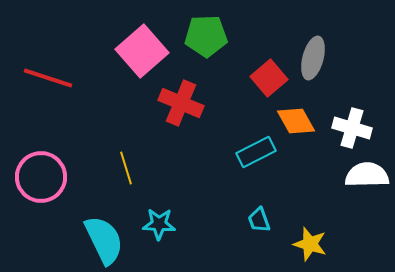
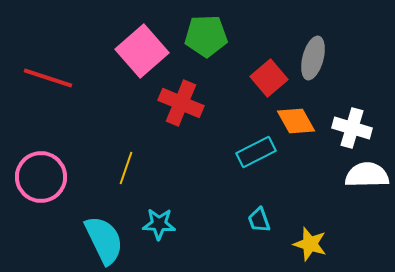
yellow line: rotated 36 degrees clockwise
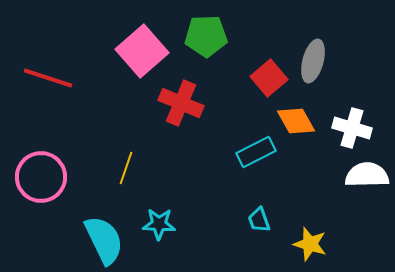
gray ellipse: moved 3 px down
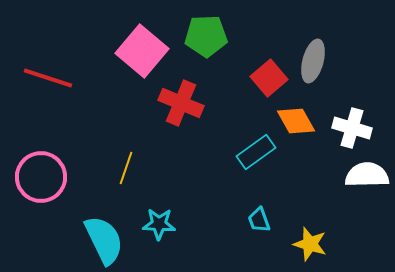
pink square: rotated 9 degrees counterclockwise
cyan rectangle: rotated 9 degrees counterclockwise
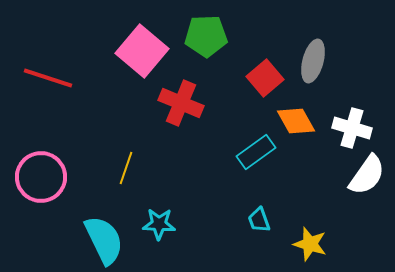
red square: moved 4 px left
white semicircle: rotated 126 degrees clockwise
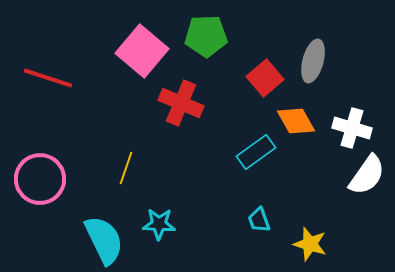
pink circle: moved 1 px left, 2 px down
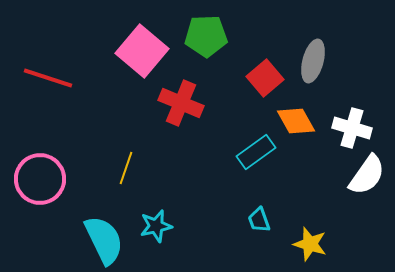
cyan star: moved 3 px left, 2 px down; rotated 16 degrees counterclockwise
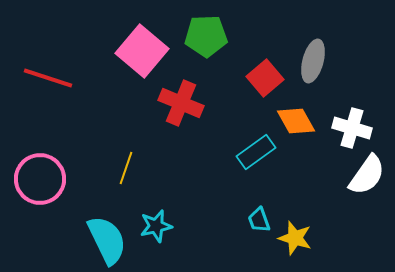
cyan semicircle: moved 3 px right
yellow star: moved 15 px left, 6 px up
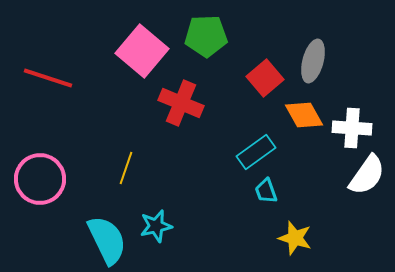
orange diamond: moved 8 px right, 6 px up
white cross: rotated 12 degrees counterclockwise
cyan trapezoid: moved 7 px right, 29 px up
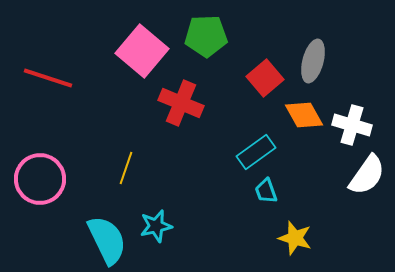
white cross: moved 3 px up; rotated 12 degrees clockwise
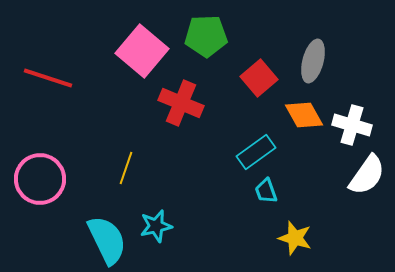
red square: moved 6 px left
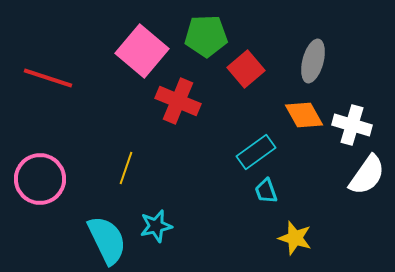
red square: moved 13 px left, 9 px up
red cross: moved 3 px left, 2 px up
